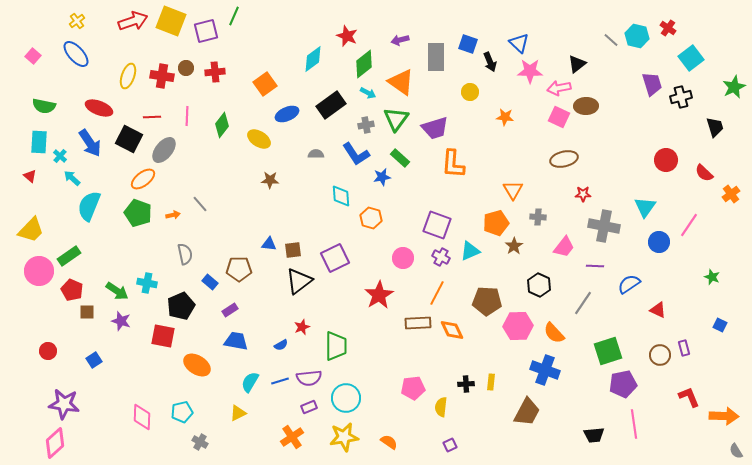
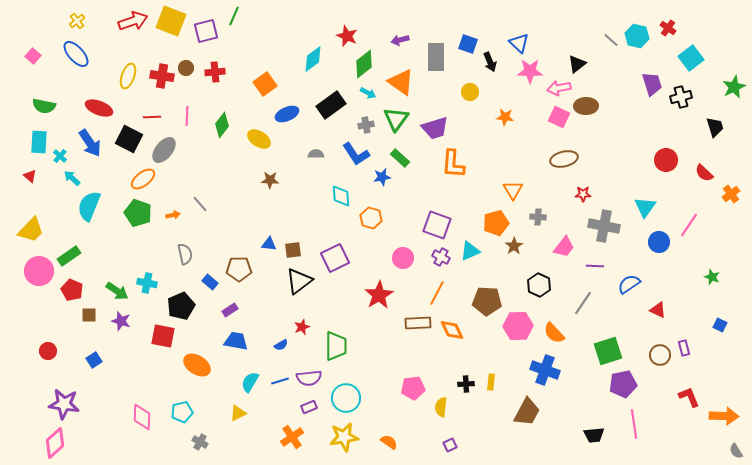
brown square at (87, 312): moved 2 px right, 3 px down
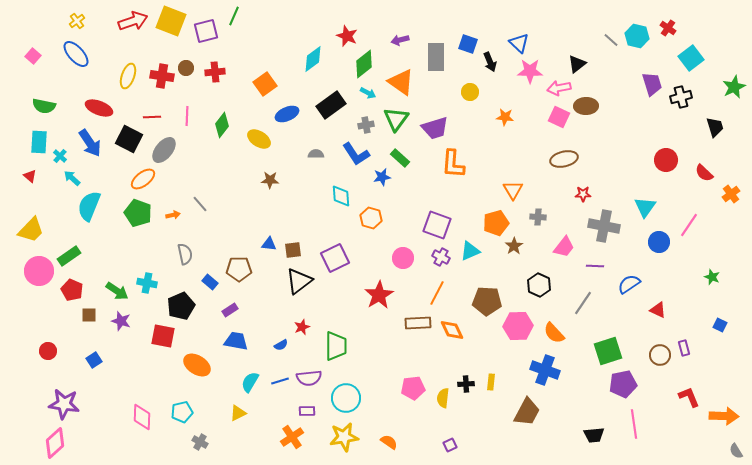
purple rectangle at (309, 407): moved 2 px left, 4 px down; rotated 21 degrees clockwise
yellow semicircle at (441, 407): moved 2 px right, 9 px up
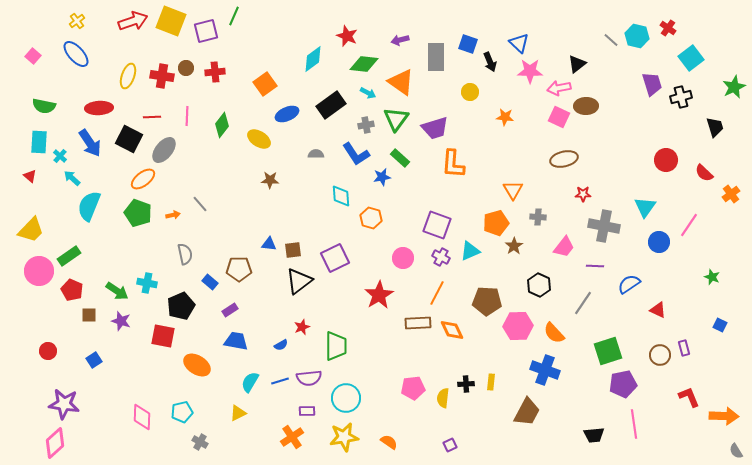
green diamond at (364, 64): rotated 44 degrees clockwise
red ellipse at (99, 108): rotated 24 degrees counterclockwise
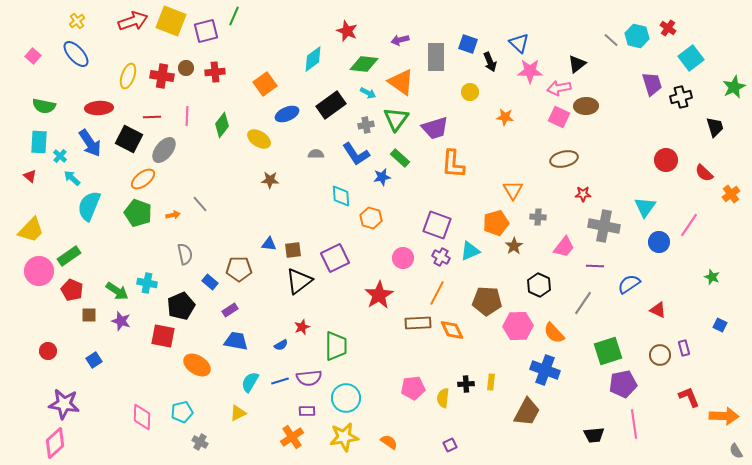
red star at (347, 36): moved 5 px up
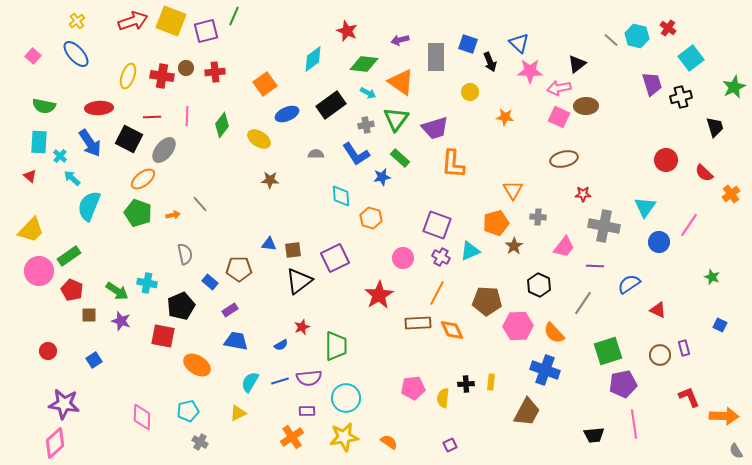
cyan pentagon at (182, 412): moved 6 px right, 1 px up
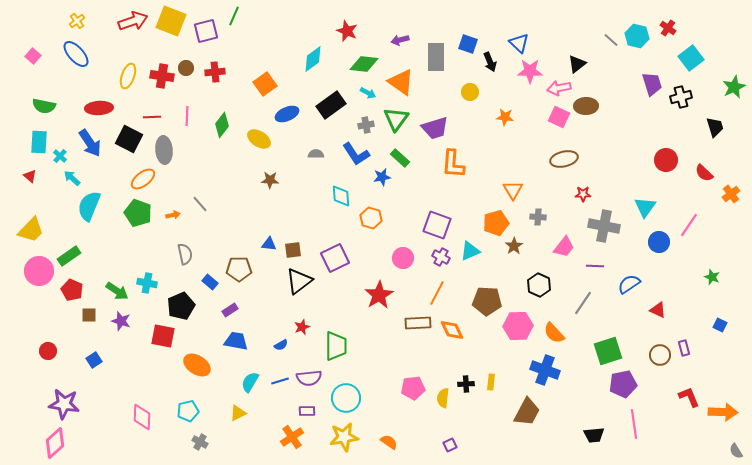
gray ellipse at (164, 150): rotated 44 degrees counterclockwise
orange arrow at (724, 416): moved 1 px left, 4 px up
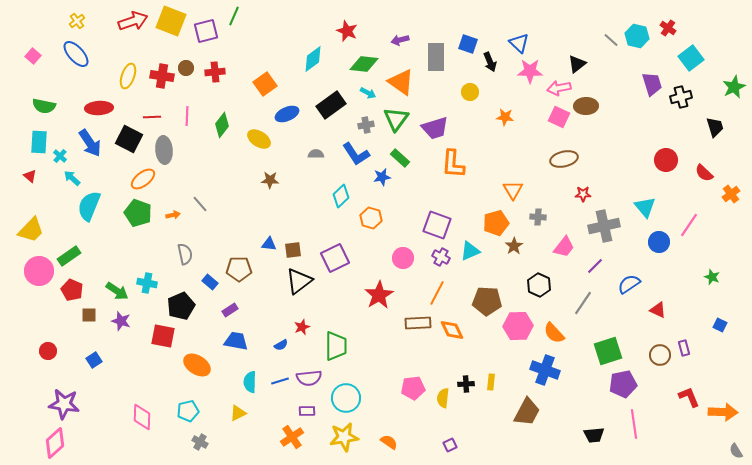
cyan diamond at (341, 196): rotated 50 degrees clockwise
cyan triangle at (645, 207): rotated 15 degrees counterclockwise
gray cross at (604, 226): rotated 24 degrees counterclockwise
purple line at (595, 266): rotated 48 degrees counterclockwise
cyan semicircle at (250, 382): rotated 30 degrees counterclockwise
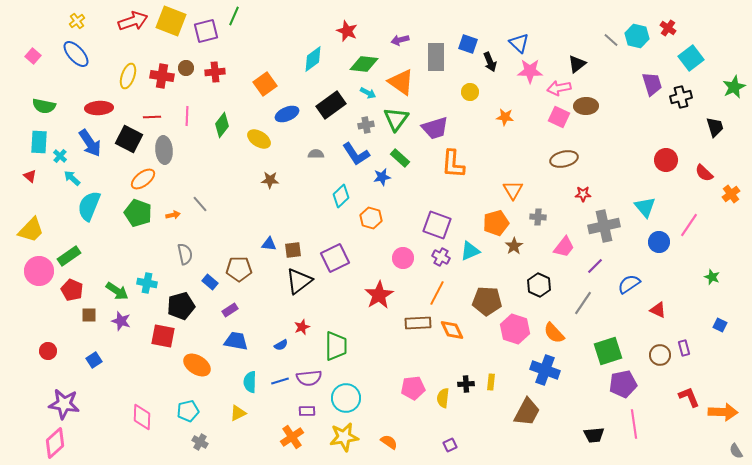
black pentagon at (181, 306): rotated 8 degrees clockwise
pink hexagon at (518, 326): moved 3 px left, 3 px down; rotated 20 degrees clockwise
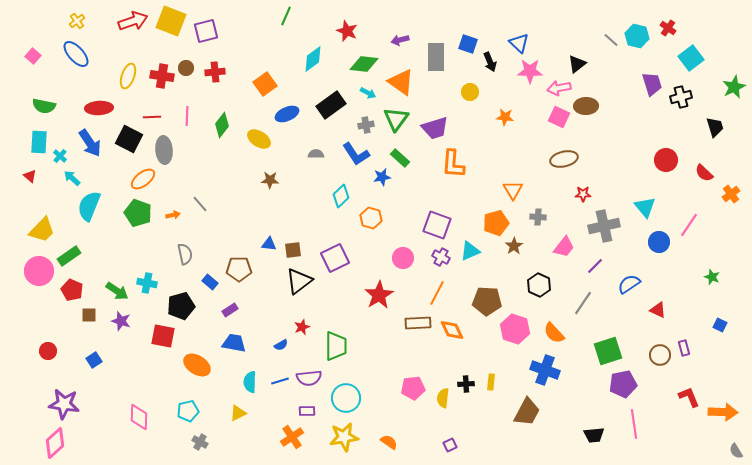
green line at (234, 16): moved 52 px right
yellow trapezoid at (31, 230): moved 11 px right
blue trapezoid at (236, 341): moved 2 px left, 2 px down
pink diamond at (142, 417): moved 3 px left
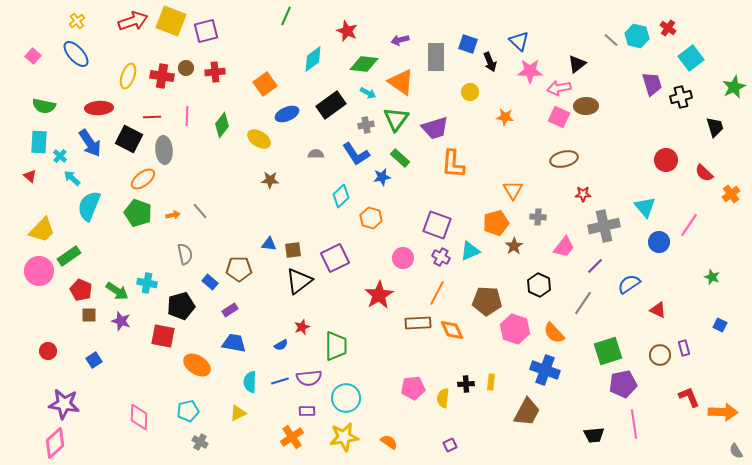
blue triangle at (519, 43): moved 2 px up
gray line at (200, 204): moved 7 px down
red pentagon at (72, 290): moved 9 px right
